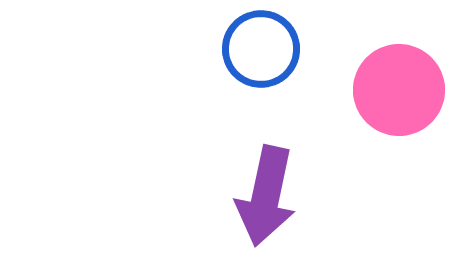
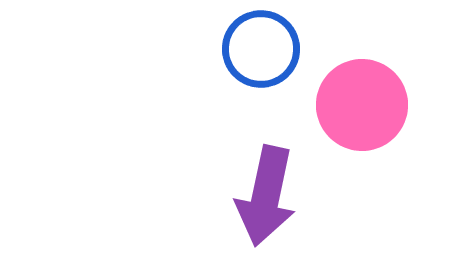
pink circle: moved 37 px left, 15 px down
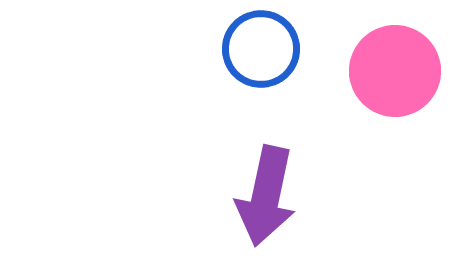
pink circle: moved 33 px right, 34 px up
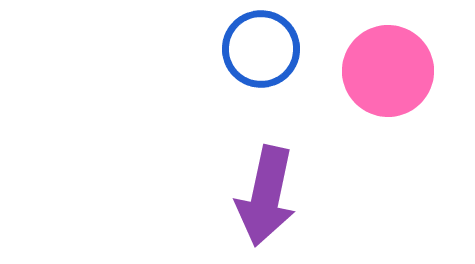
pink circle: moved 7 px left
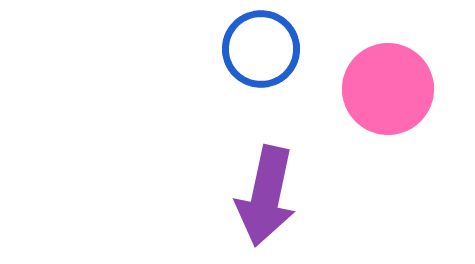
pink circle: moved 18 px down
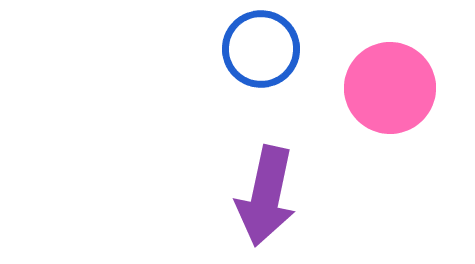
pink circle: moved 2 px right, 1 px up
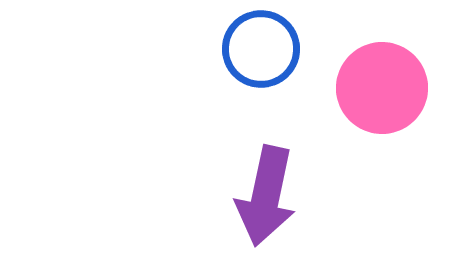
pink circle: moved 8 px left
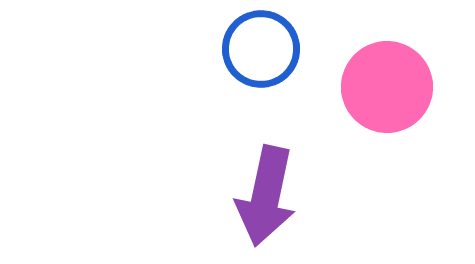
pink circle: moved 5 px right, 1 px up
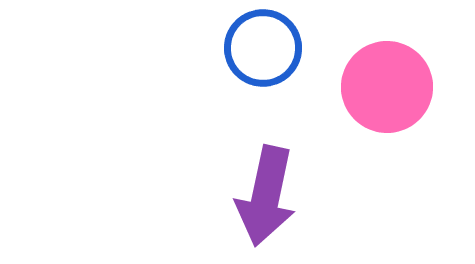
blue circle: moved 2 px right, 1 px up
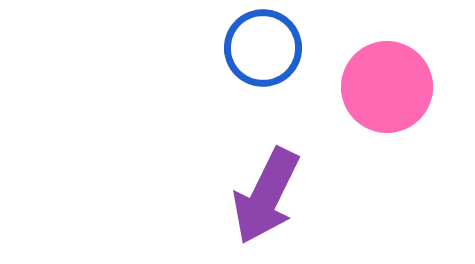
purple arrow: rotated 14 degrees clockwise
